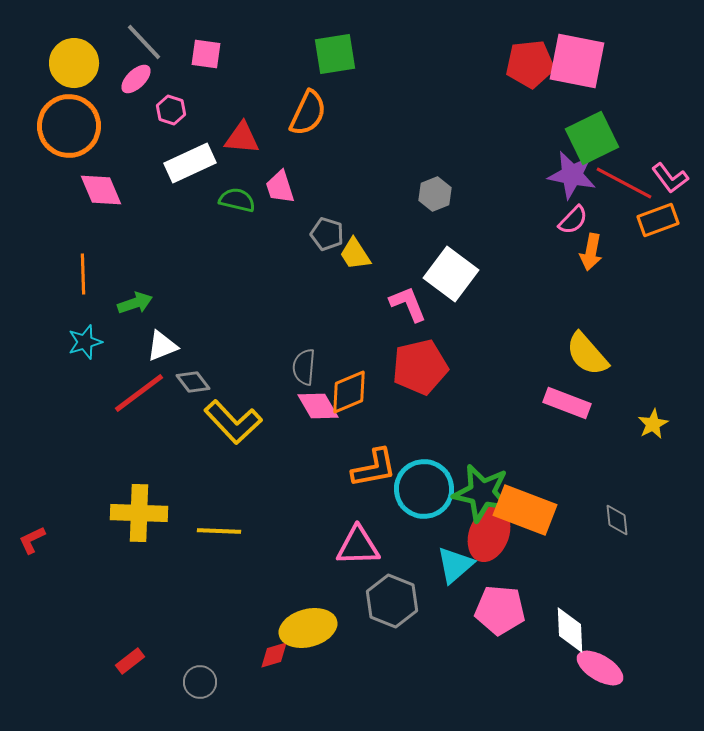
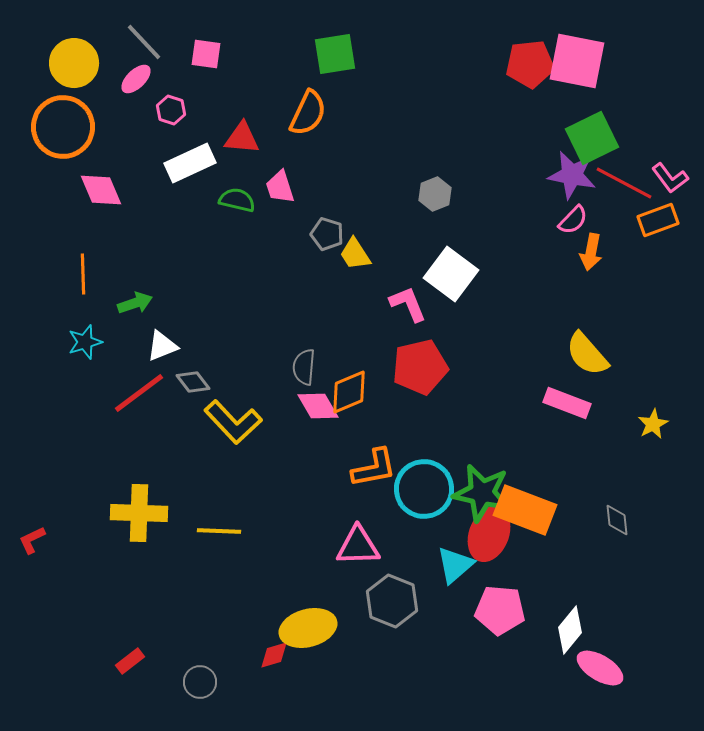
orange circle at (69, 126): moved 6 px left, 1 px down
white diamond at (570, 630): rotated 42 degrees clockwise
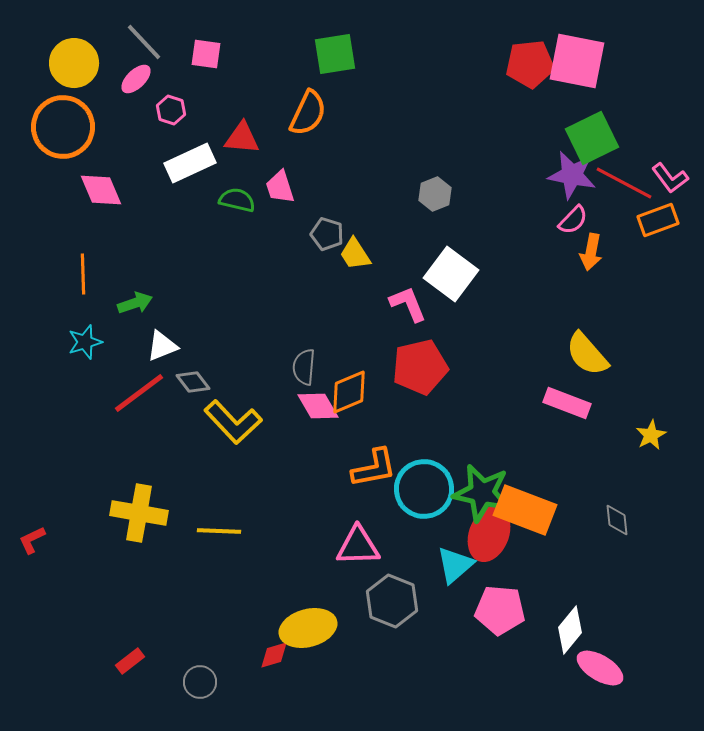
yellow star at (653, 424): moved 2 px left, 11 px down
yellow cross at (139, 513): rotated 8 degrees clockwise
